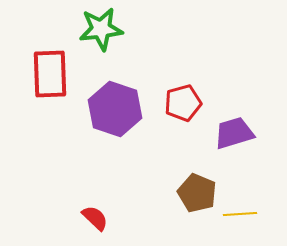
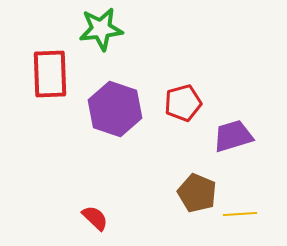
purple trapezoid: moved 1 px left, 3 px down
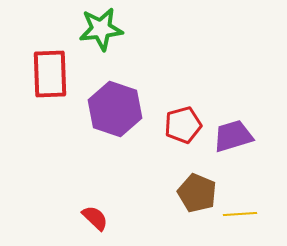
red pentagon: moved 22 px down
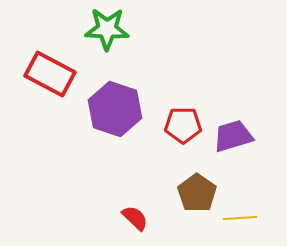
green star: moved 6 px right; rotated 9 degrees clockwise
red rectangle: rotated 60 degrees counterclockwise
red pentagon: rotated 15 degrees clockwise
brown pentagon: rotated 12 degrees clockwise
yellow line: moved 4 px down
red semicircle: moved 40 px right
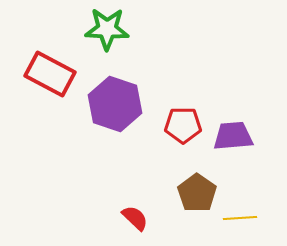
purple hexagon: moved 5 px up
purple trapezoid: rotated 12 degrees clockwise
